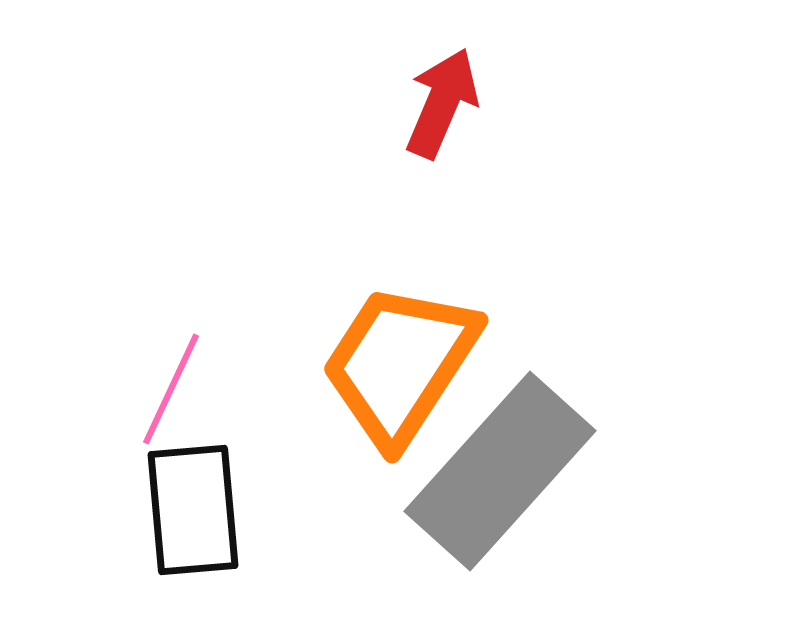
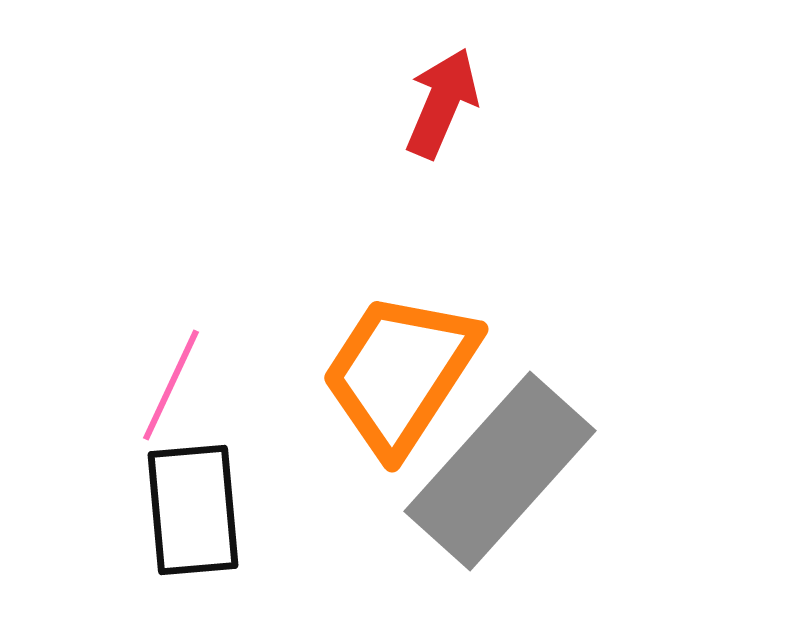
orange trapezoid: moved 9 px down
pink line: moved 4 px up
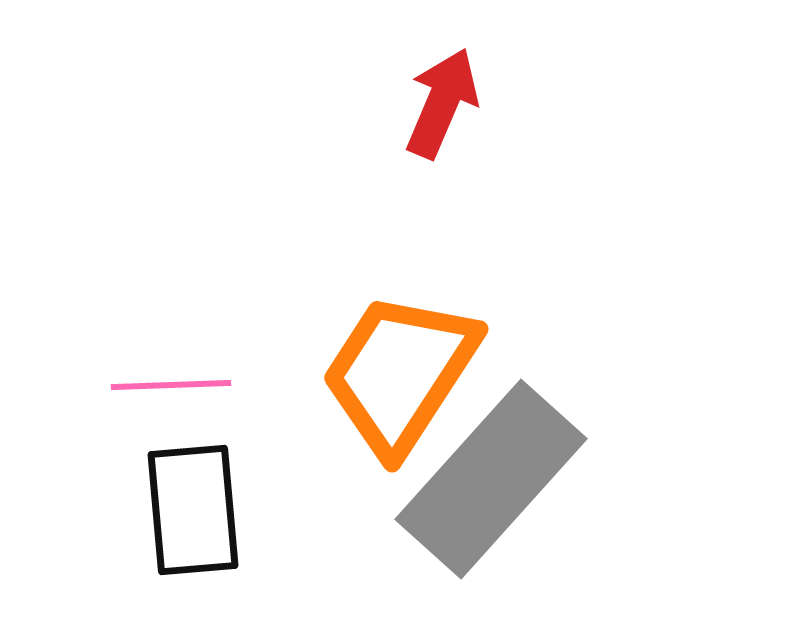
pink line: rotated 63 degrees clockwise
gray rectangle: moved 9 px left, 8 px down
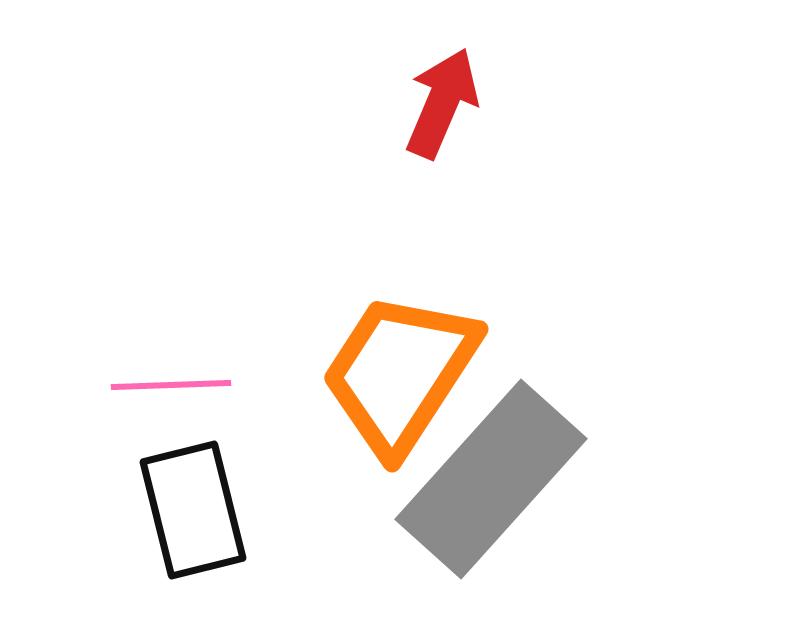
black rectangle: rotated 9 degrees counterclockwise
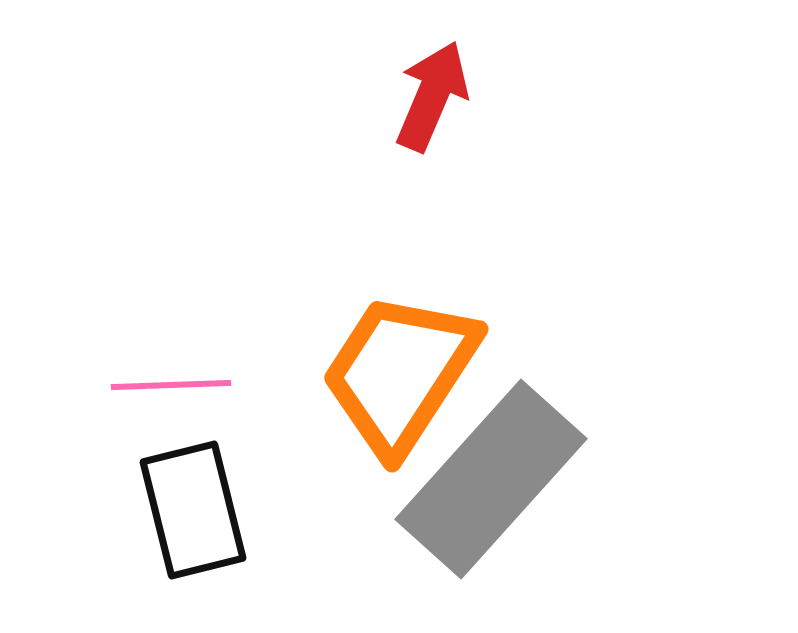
red arrow: moved 10 px left, 7 px up
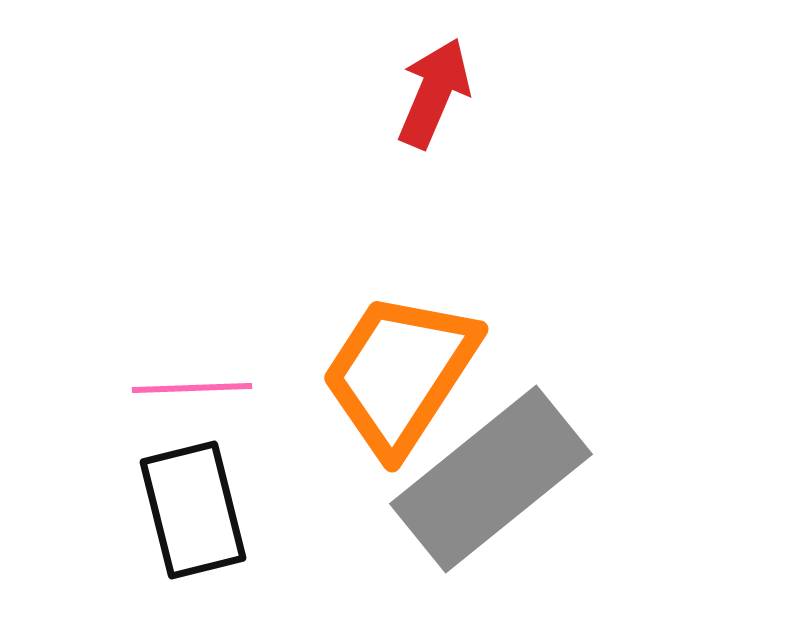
red arrow: moved 2 px right, 3 px up
pink line: moved 21 px right, 3 px down
gray rectangle: rotated 9 degrees clockwise
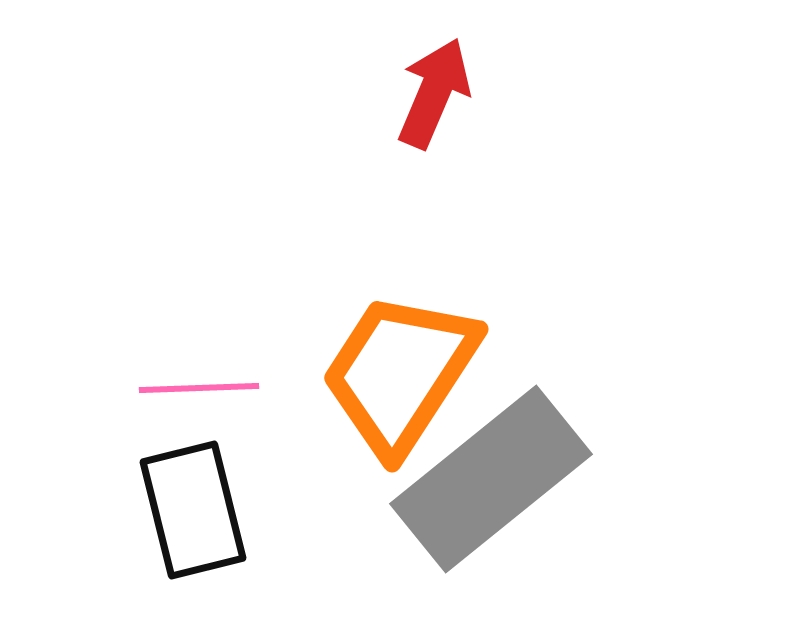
pink line: moved 7 px right
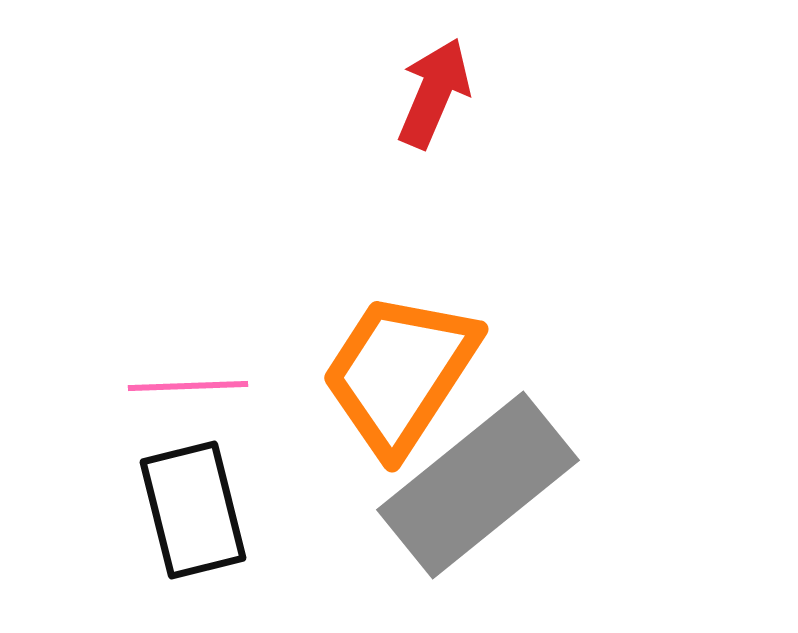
pink line: moved 11 px left, 2 px up
gray rectangle: moved 13 px left, 6 px down
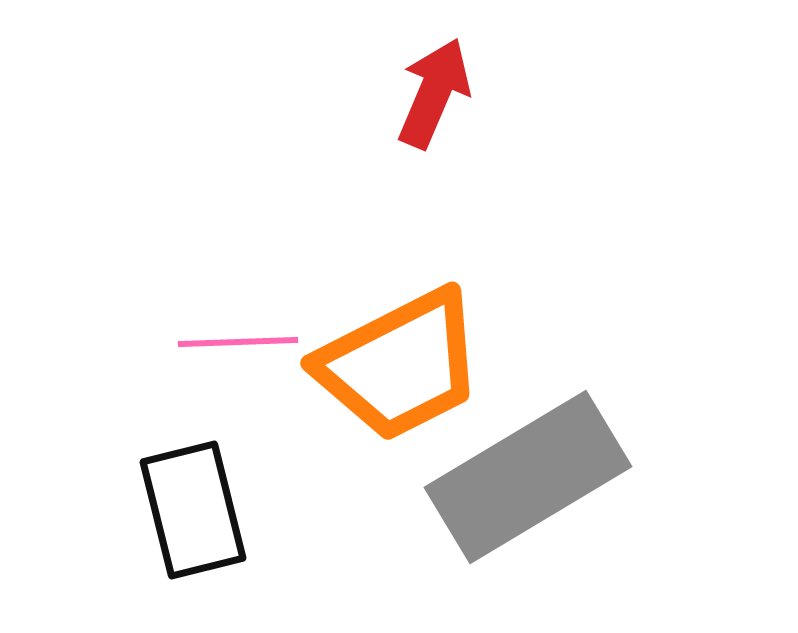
orange trapezoid: moved 8 px up; rotated 150 degrees counterclockwise
pink line: moved 50 px right, 44 px up
gray rectangle: moved 50 px right, 8 px up; rotated 8 degrees clockwise
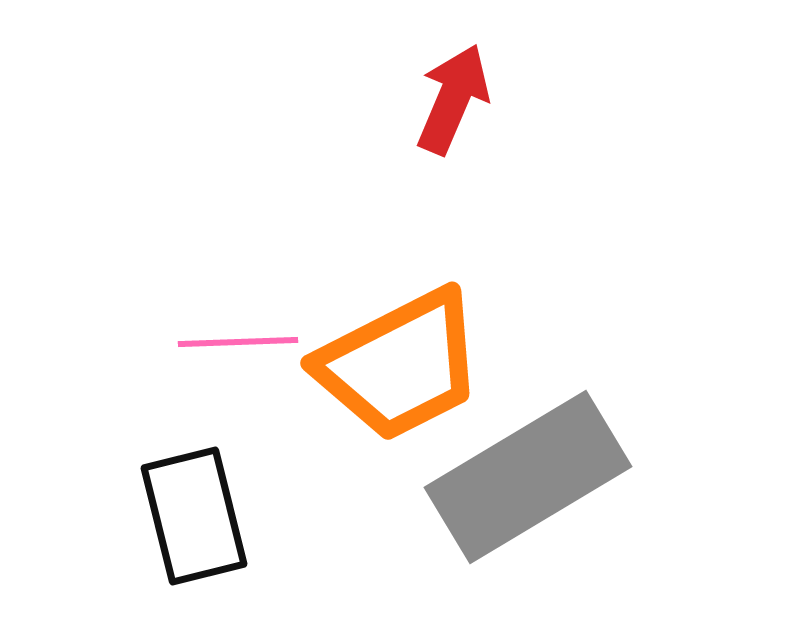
red arrow: moved 19 px right, 6 px down
black rectangle: moved 1 px right, 6 px down
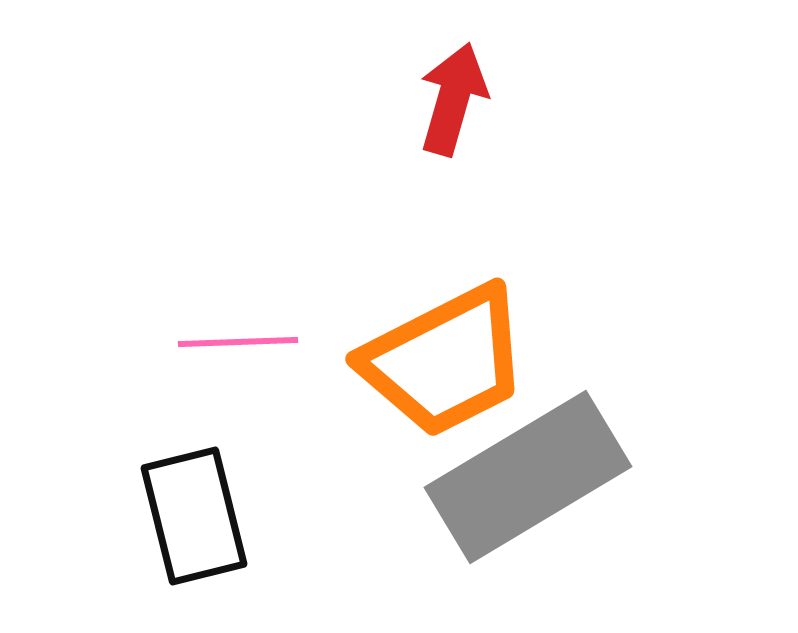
red arrow: rotated 7 degrees counterclockwise
orange trapezoid: moved 45 px right, 4 px up
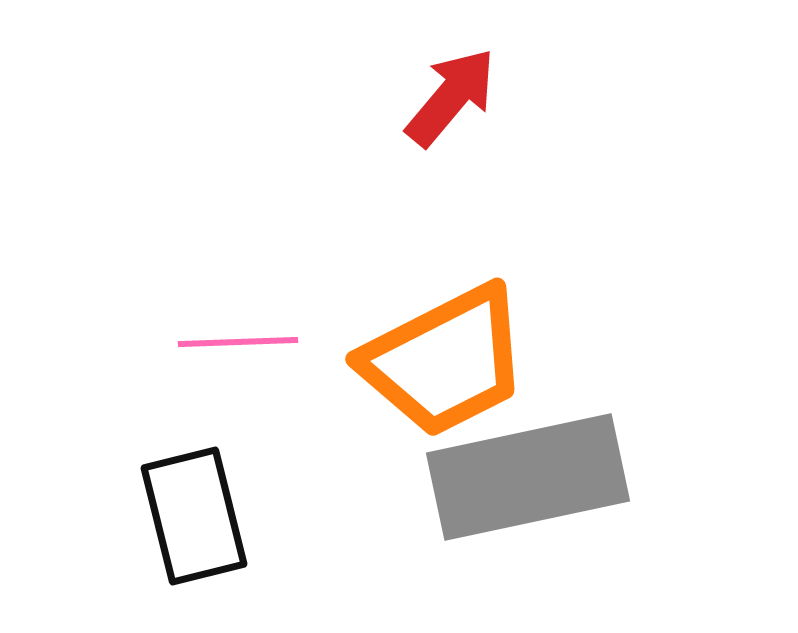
red arrow: moved 2 px left, 2 px up; rotated 24 degrees clockwise
gray rectangle: rotated 19 degrees clockwise
